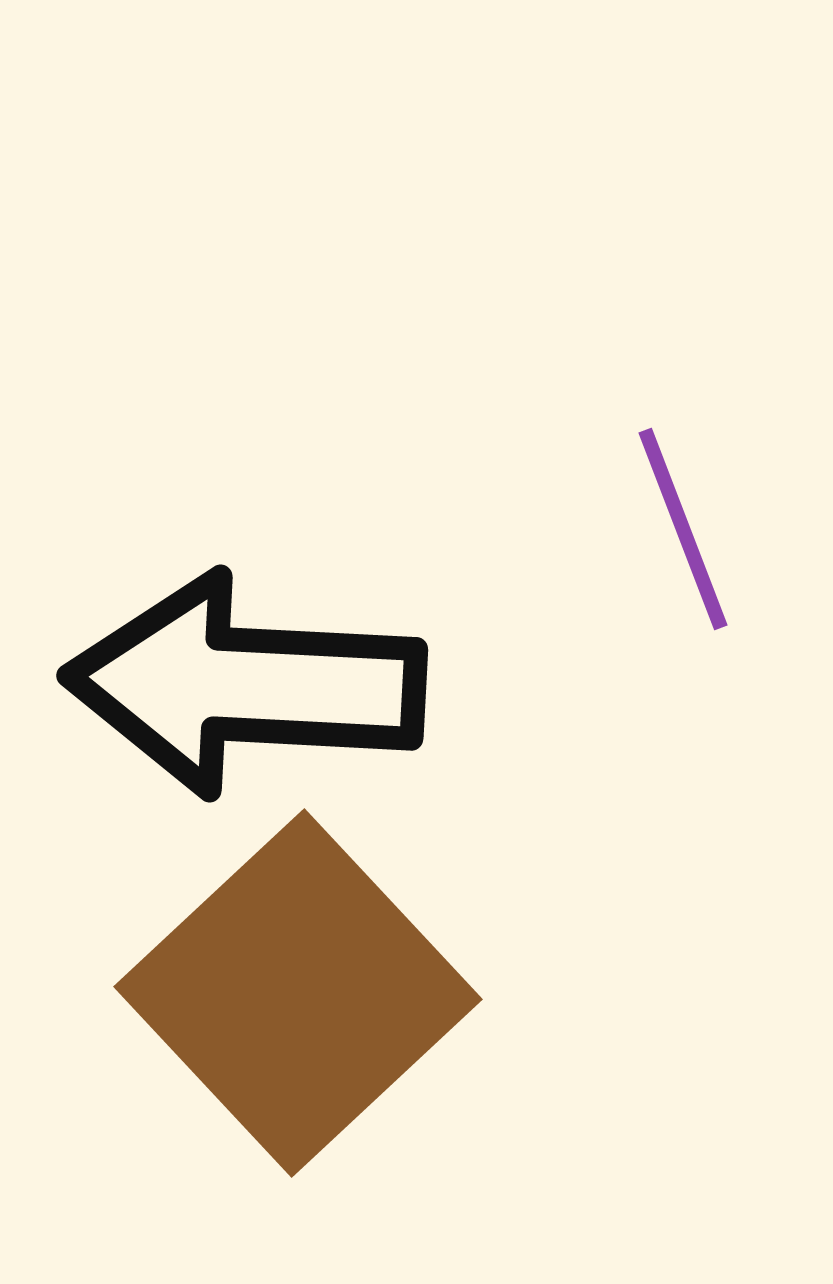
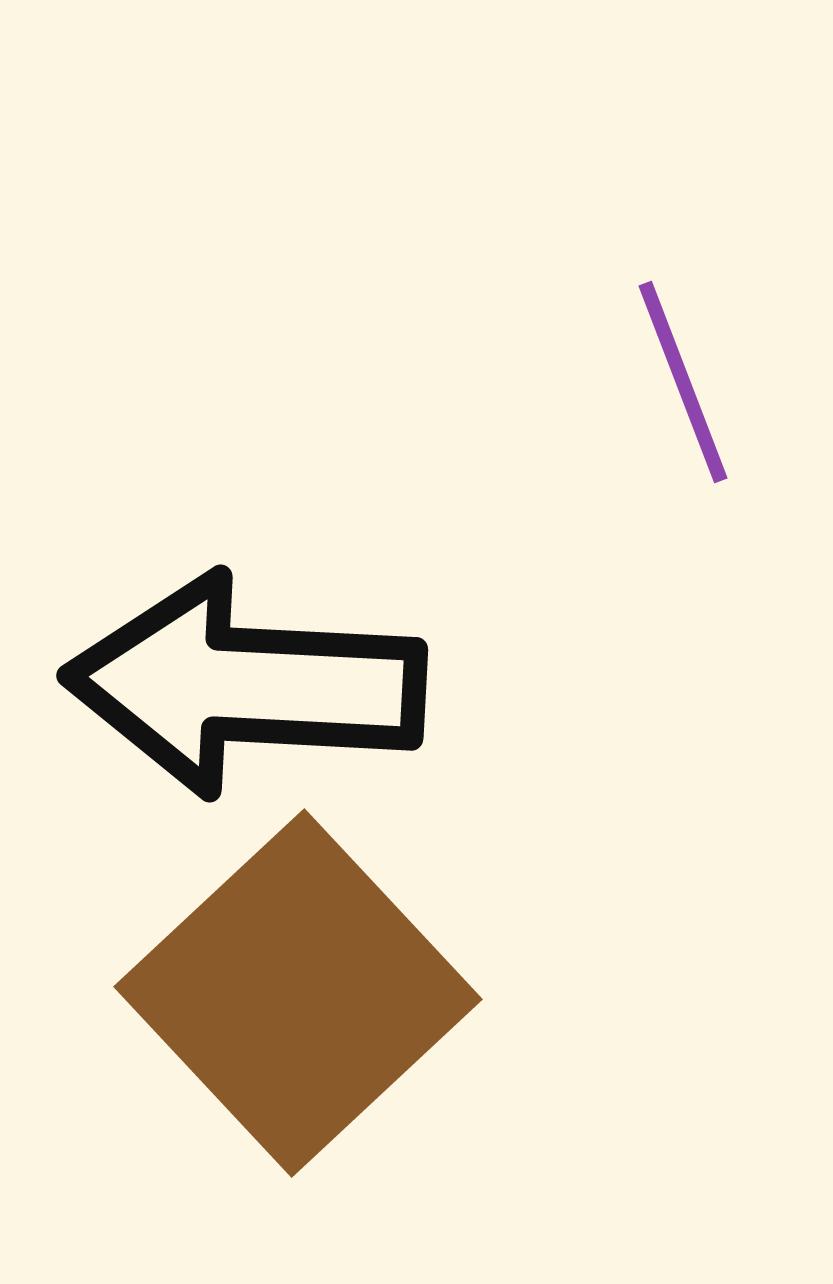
purple line: moved 147 px up
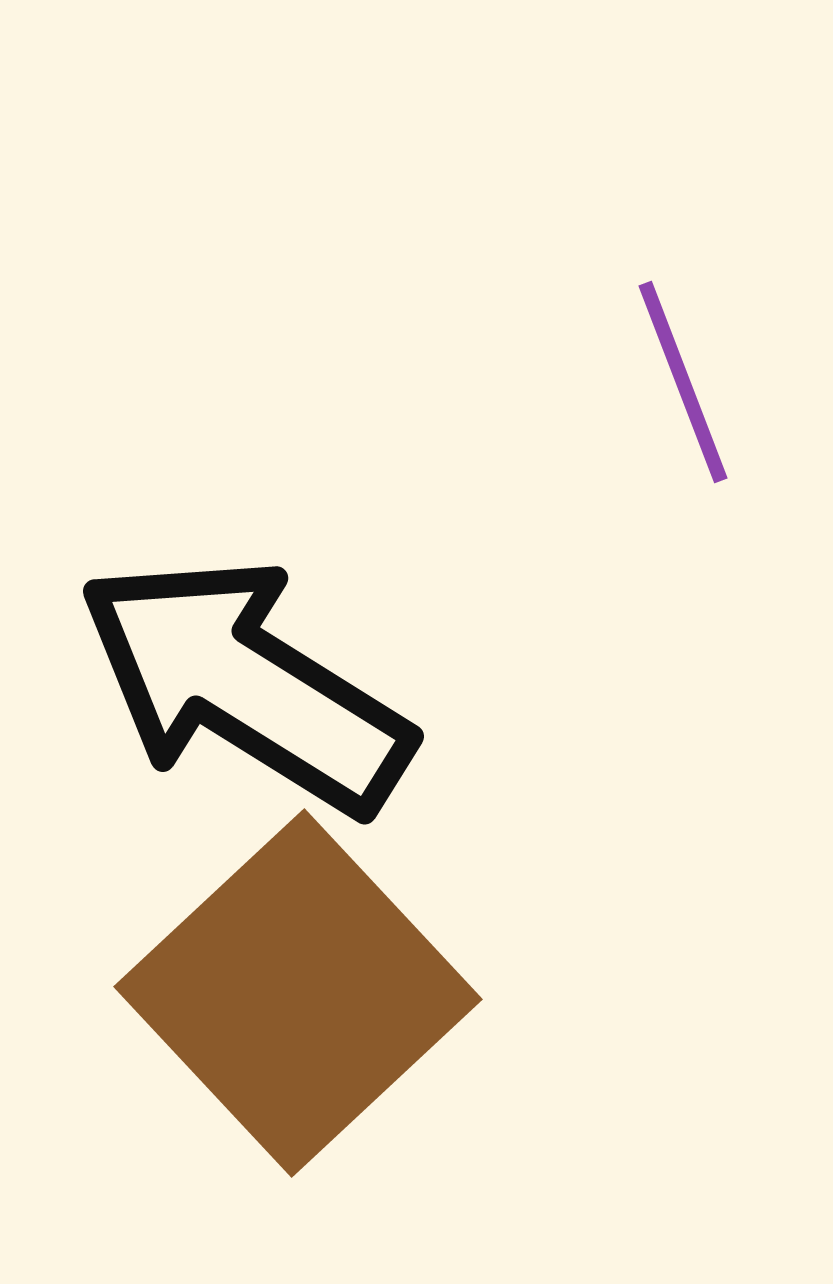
black arrow: rotated 29 degrees clockwise
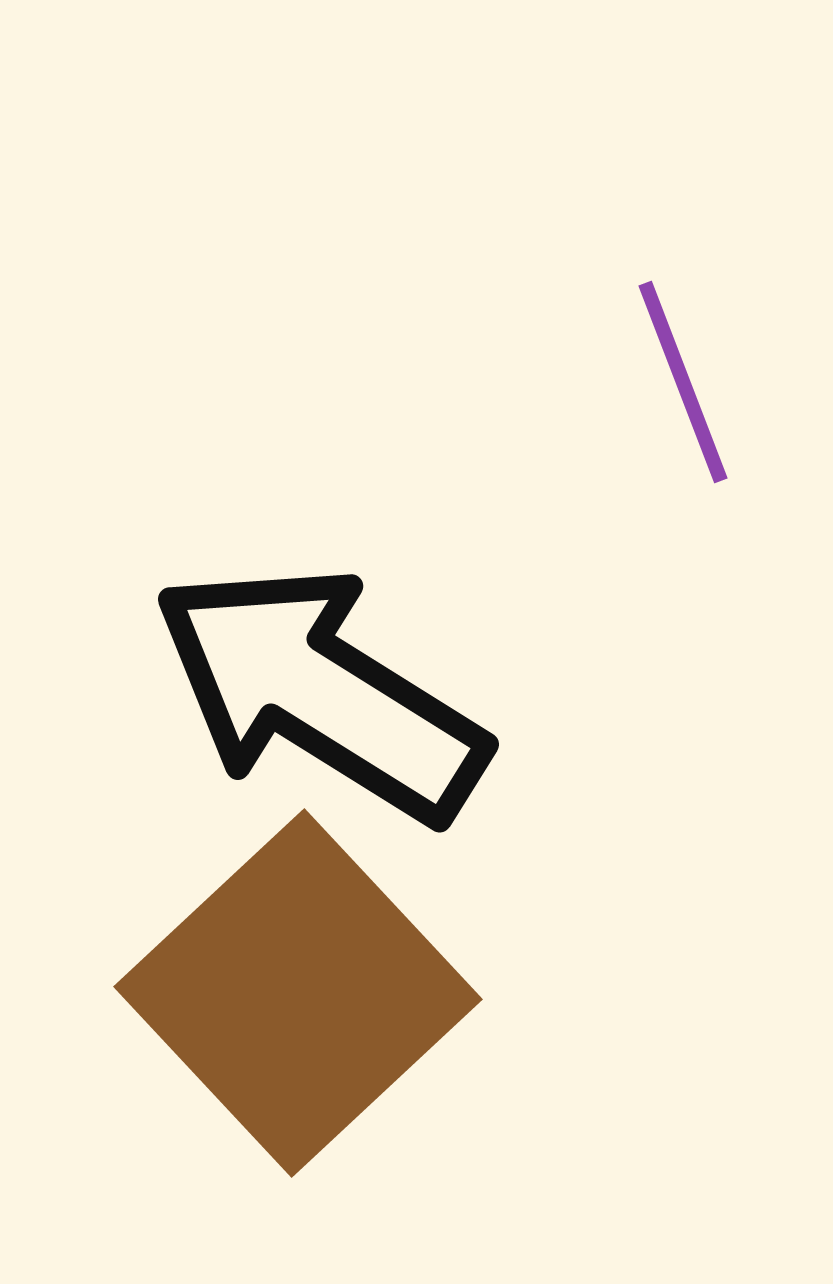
black arrow: moved 75 px right, 8 px down
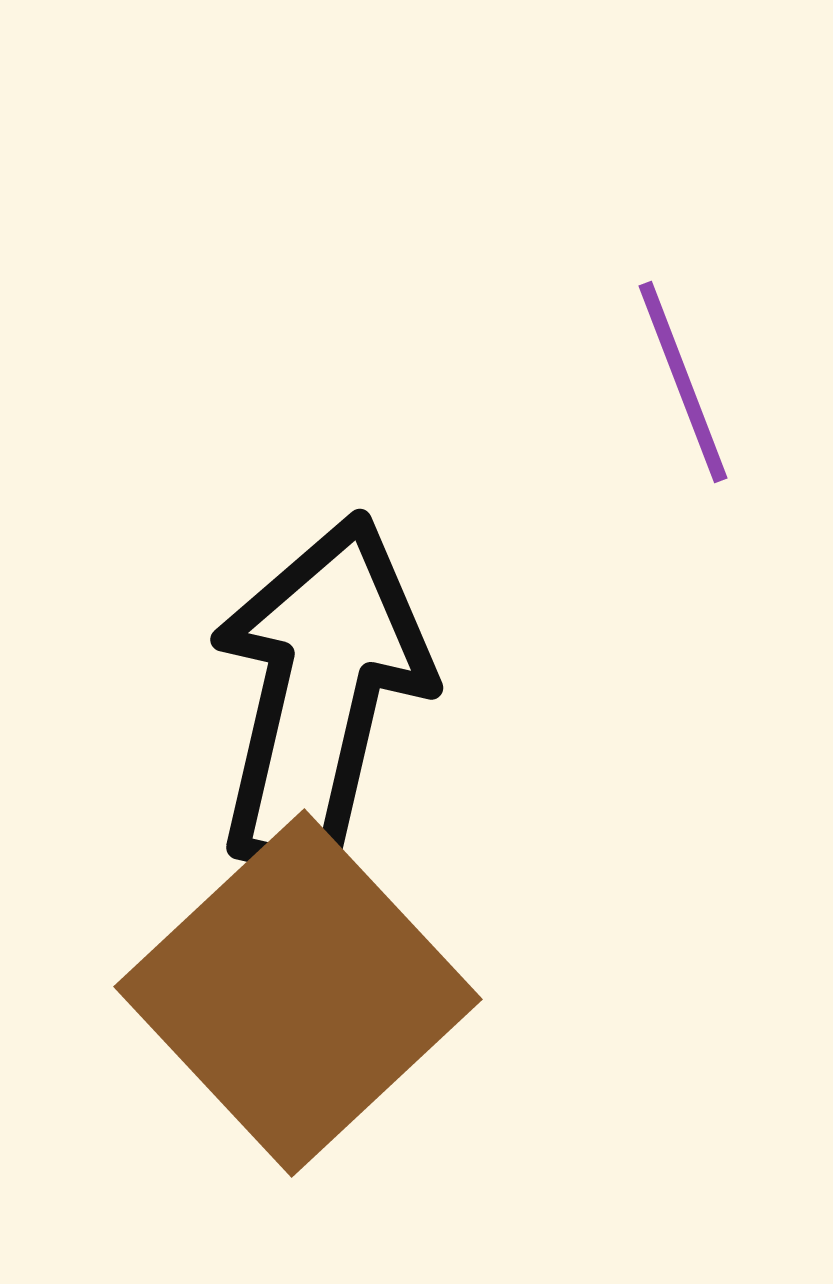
black arrow: rotated 71 degrees clockwise
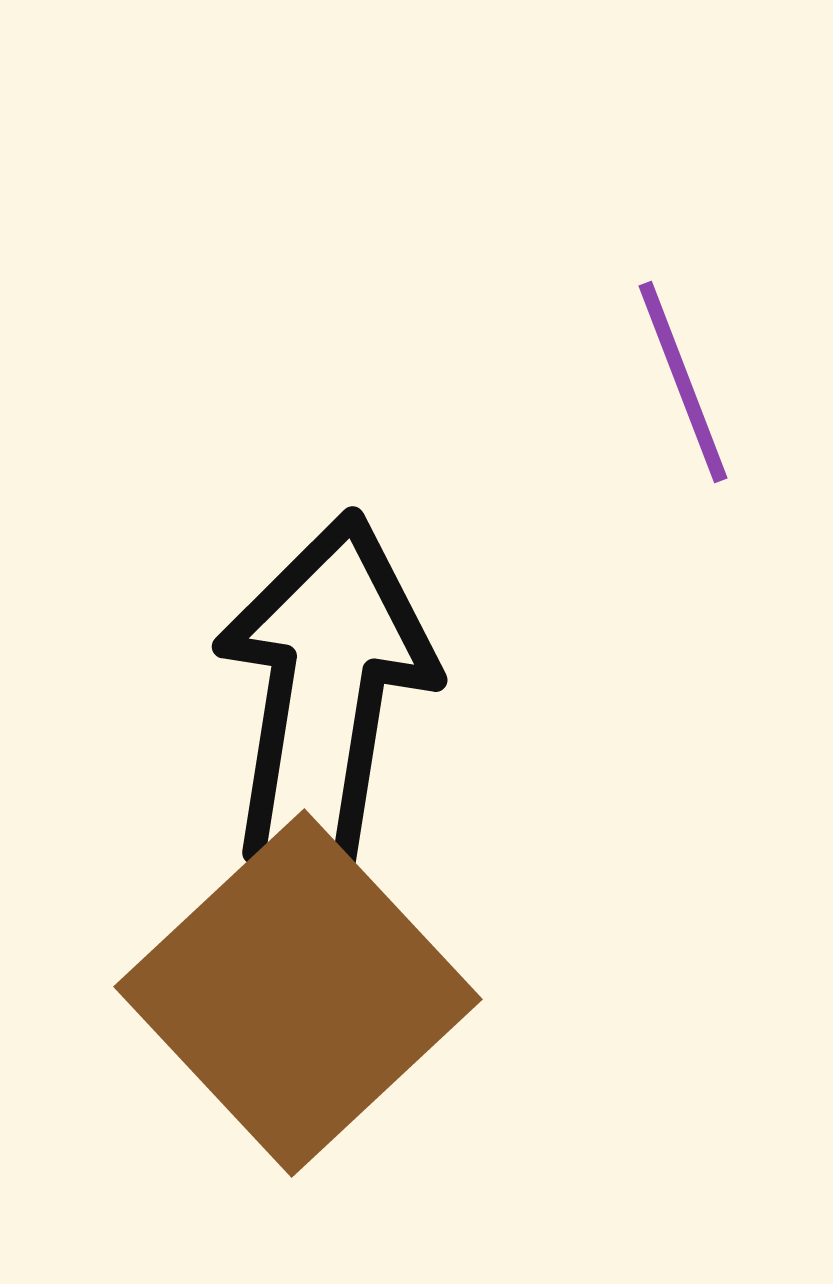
black arrow: moved 5 px right; rotated 4 degrees counterclockwise
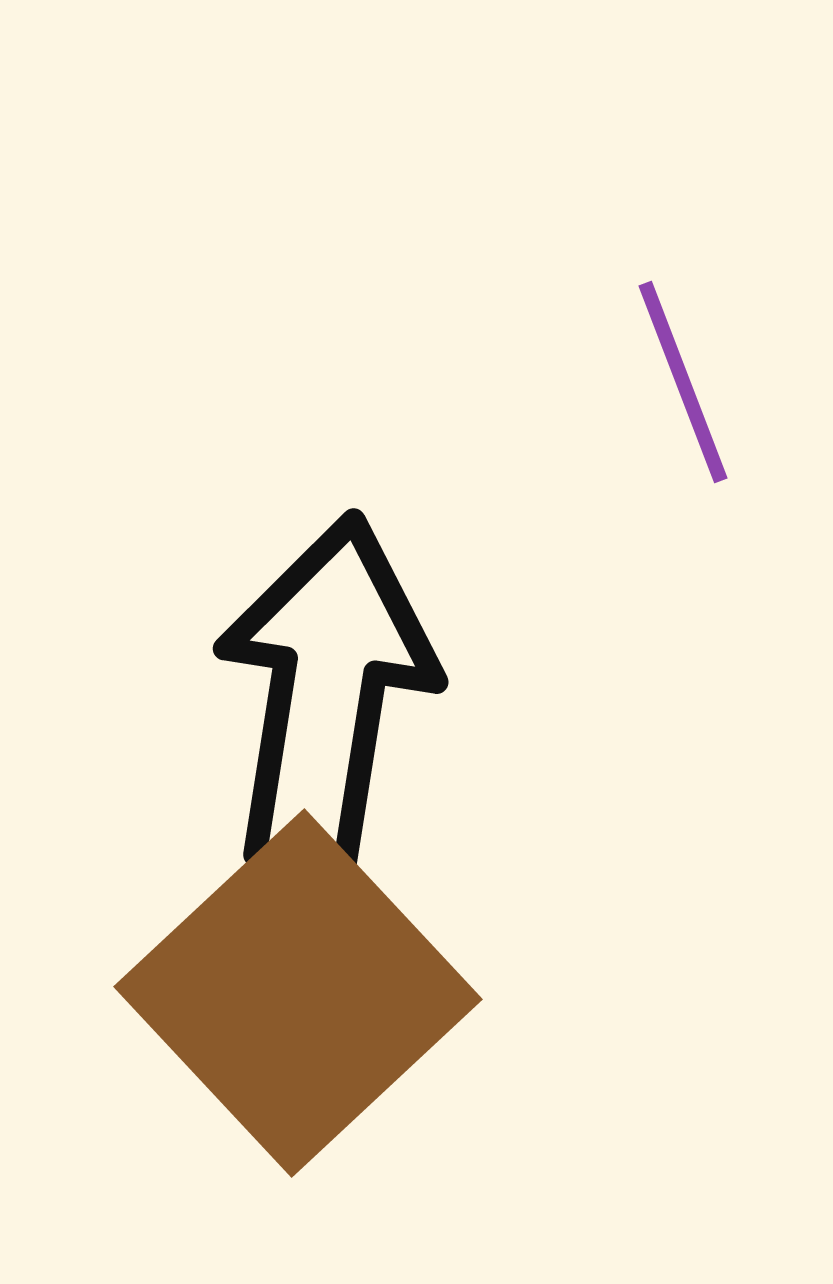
black arrow: moved 1 px right, 2 px down
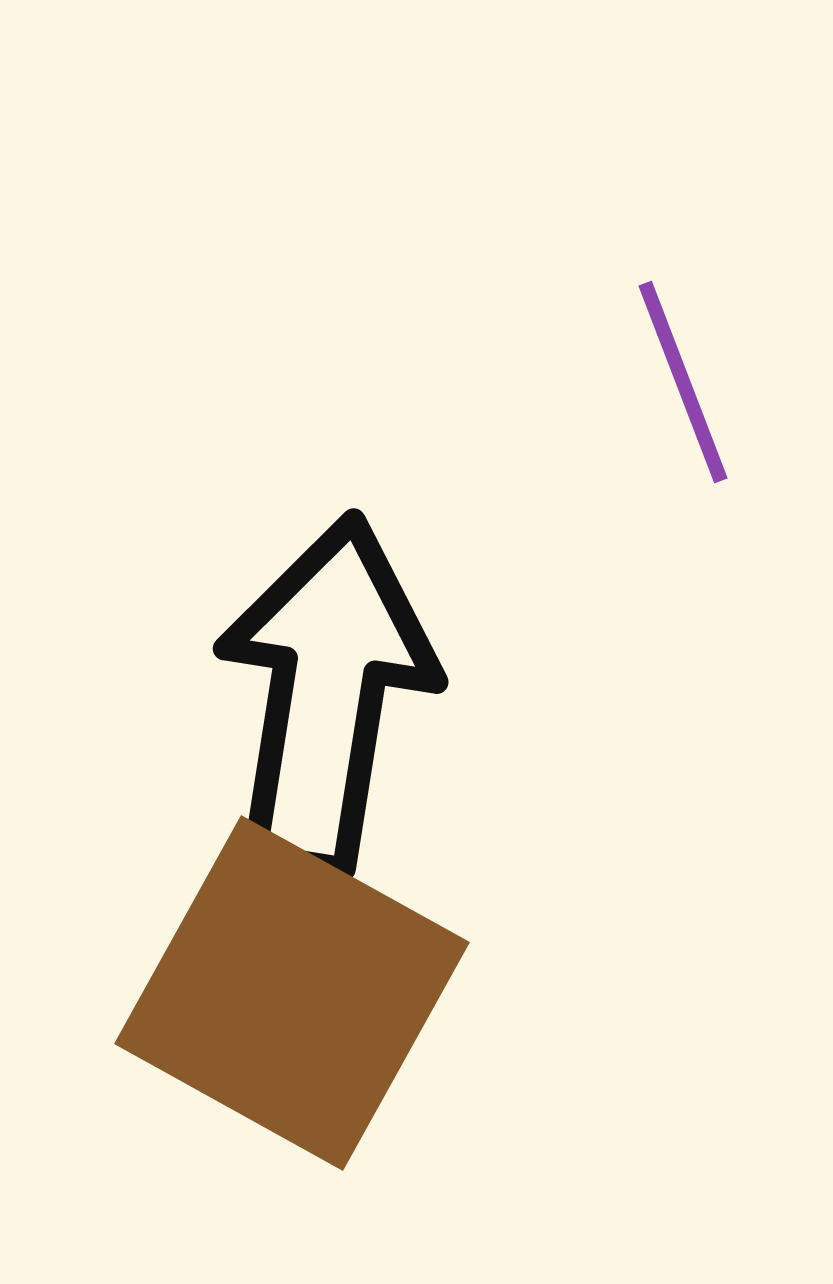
brown square: moved 6 px left; rotated 18 degrees counterclockwise
